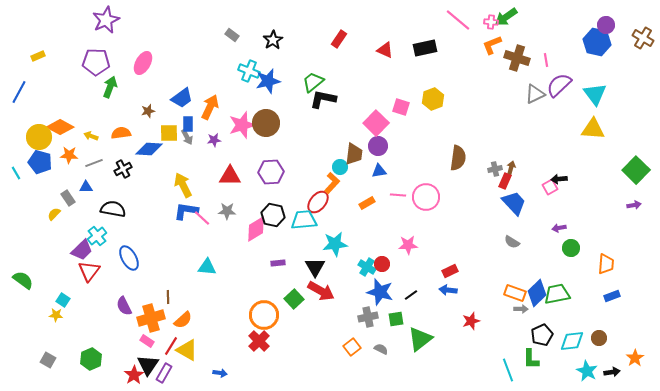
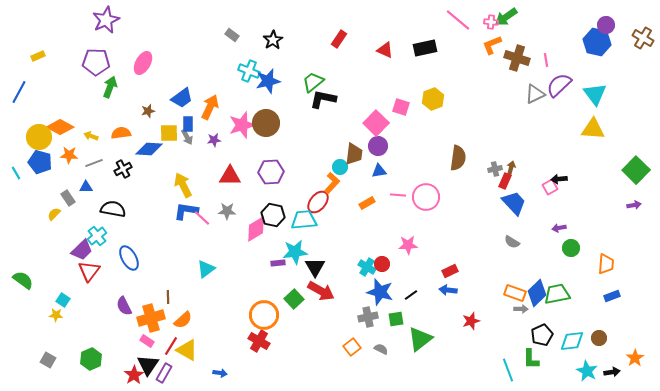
cyan star at (335, 244): moved 40 px left, 8 px down
cyan triangle at (207, 267): moved 1 px left, 2 px down; rotated 42 degrees counterclockwise
red cross at (259, 341): rotated 15 degrees counterclockwise
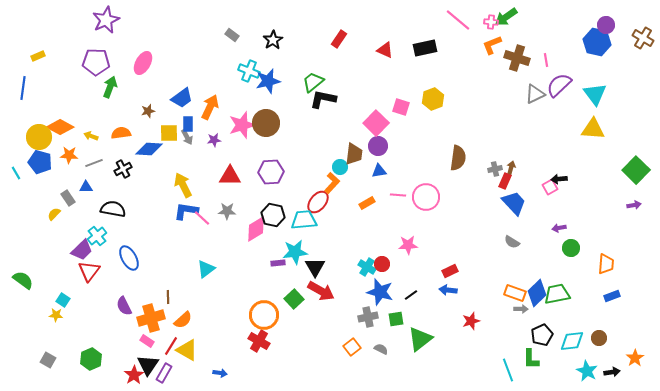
blue line at (19, 92): moved 4 px right, 4 px up; rotated 20 degrees counterclockwise
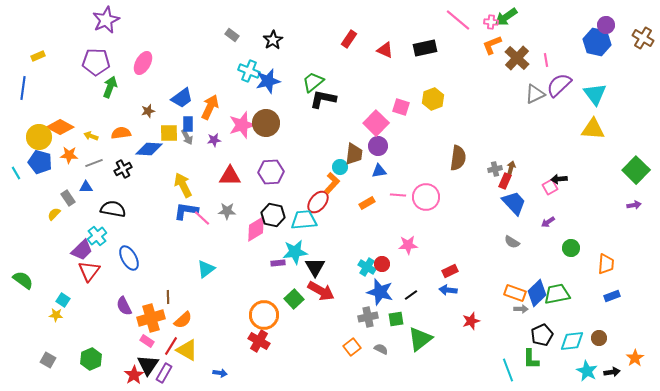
red rectangle at (339, 39): moved 10 px right
brown cross at (517, 58): rotated 25 degrees clockwise
purple arrow at (559, 228): moved 11 px left, 6 px up; rotated 24 degrees counterclockwise
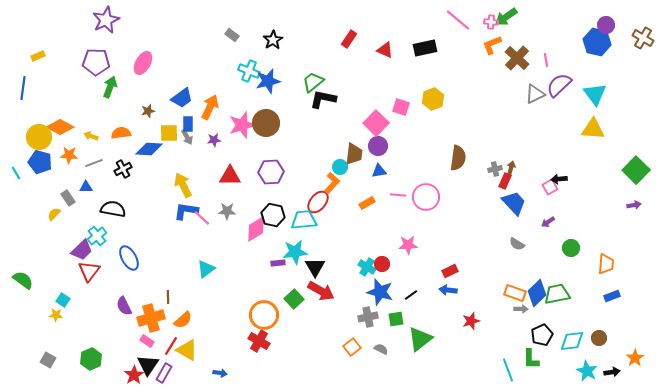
gray semicircle at (512, 242): moved 5 px right, 2 px down
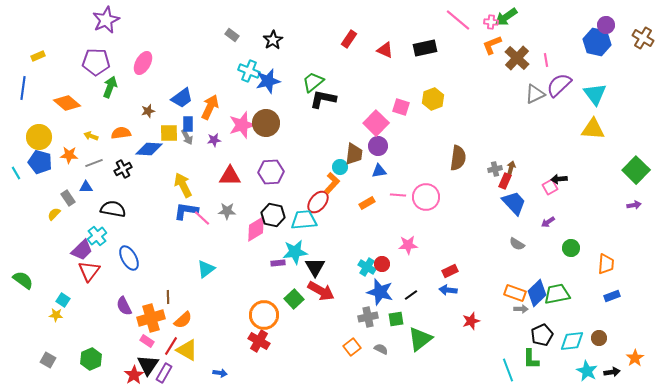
orange diamond at (60, 127): moved 7 px right, 24 px up; rotated 12 degrees clockwise
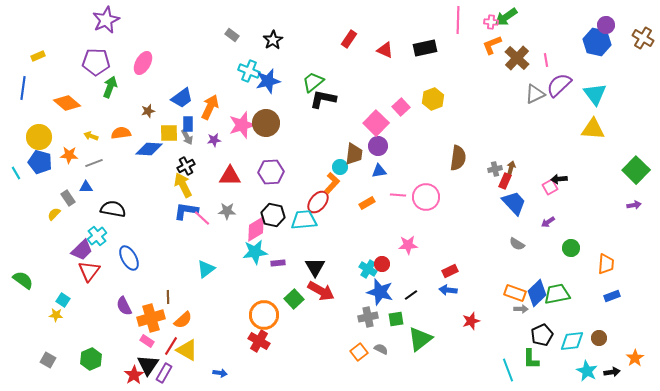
pink line at (458, 20): rotated 52 degrees clockwise
pink square at (401, 107): rotated 30 degrees clockwise
black cross at (123, 169): moved 63 px right, 3 px up
cyan star at (295, 252): moved 40 px left
cyan cross at (367, 267): moved 1 px right, 2 px down
orange square at (352, 347): moved 7 px right, 5 px down
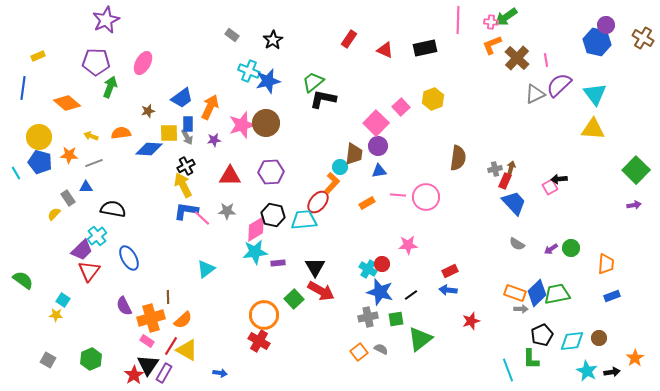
purple arrow at (548, 222): moved 3 px right, 27 px down
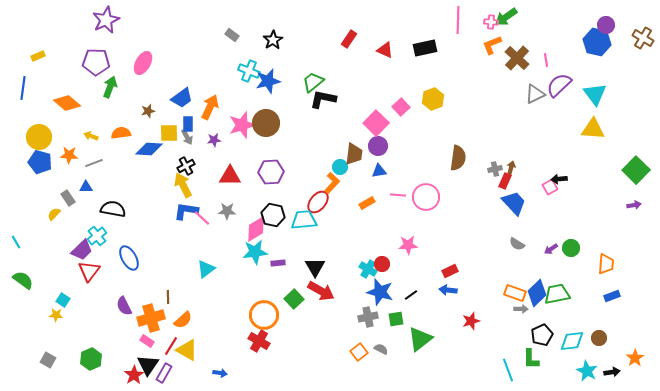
cyan line at (16, 173): moved 69 px down
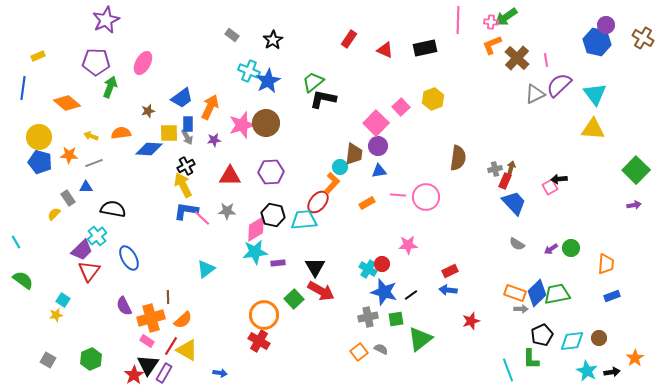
blue star at (268, 81): rotated 15 degrees counterclockwise
blue star at (380, 292): moved 4 px right
yellow star at (56, 315): rotated 16 degrees counterclockwise
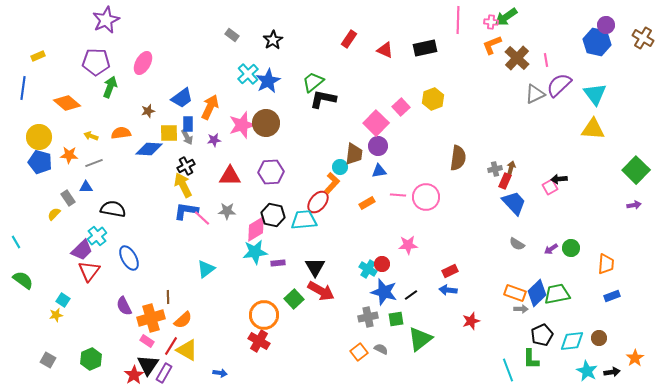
cyan cross at (249, 71): moved 1 px left, 3 px down; rotated 25 degrees clockwise
